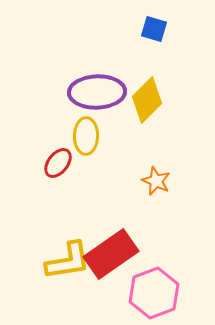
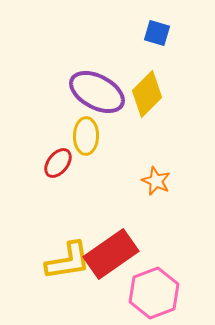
blue square: moved 3 px right, 4 px down
purple ellipse: rotated 30 degrees clockwise
yellow diamond: moved 6 px up
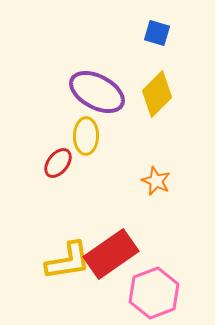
yellow diamond: moved 10 px right
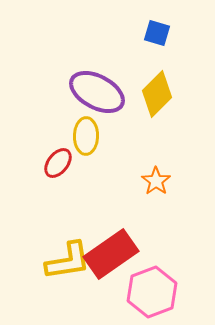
orange star: rotated 12 degrees clockwise
pink hexagon: moved 2 px left, 1 px up
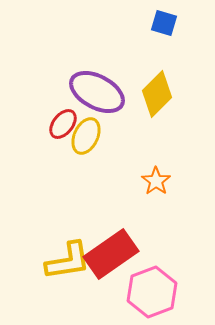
blue square: moved 7 px right, 10 px up
yellow ellipse: rotated 24 degrees clockwise
red ellipse: moved 5 px right, 39 px up
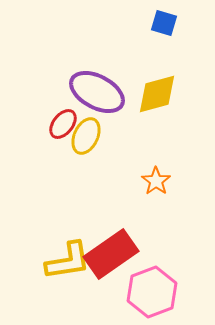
yellow diamond: rotated 30 degrees clockwise
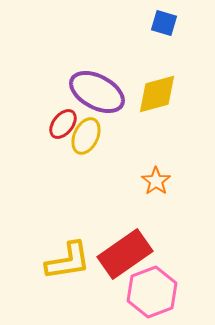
red rectangle: moved 14 px right
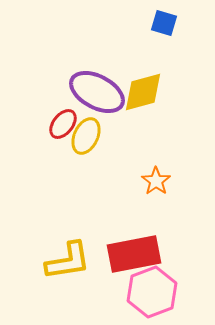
yellow diamond: moved 14 px left, 2 px up
red rectangle: moved 9 px right; rotated 24 degrees clockwise
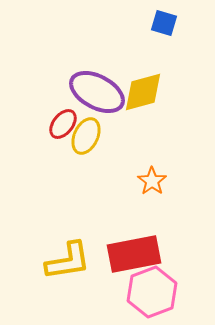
orange star: moved 4 px left
